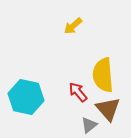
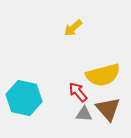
yellow arrow: moved 2 px down
yellow semicircle: rotated 100 degrees counterclockwise
cyan hexagon: moved 2 px left, 1 px down
gray triangle: moved 5 px left, 11 px up; rotated 42 degrees clockwise
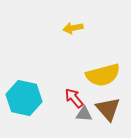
yellow arrow: rotated 30 degrees clockwise
red arrow: moved 4 px left, 6 px down
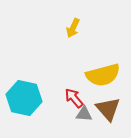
yellow arrow: rotated 54 degrees counterclockwise
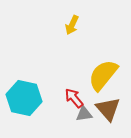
yellow arrow: moved 1 px left, 3 px up
yellow semicircle: rotated 144 degrees clockwise
gray triangle: rotated 12 degrees counterclockwise
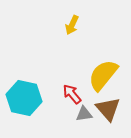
red arrow: moved 2 px left, 4 px up
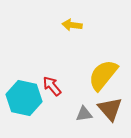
yellow arrow: rotated 72 degrees clockwise
red arrow: moved 20 px left, 8 px up
brown triangle: moved 2 px right
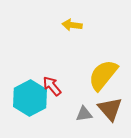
cyan hexagon: moved 6 px right; rotated 20 degrees clockwise
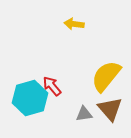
yellow arrow: moved 2 px right, 1 px up
yellow semicircle: moved 3 px right, 1 px down
cyan hexagon: rotated 12 degrees clockwise
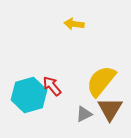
yellow semicircle: moved 5 px left, 5 px down
cyan hexagon: moved 1 px left, 3 px up
brown triangle: rotated 12 degrees clockwise
gray triangle: rotated 18 degrees counterclockwise
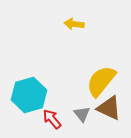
red arrow: moved 33 px down
brown triangle: moved 1 px left, 1 px up; rotated 36 degrees counterclockwise
gray triangle: moved 2 px left; rotated 42 degrees counterclockwise
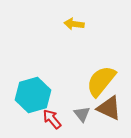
cyan hexagon: moved 4 px right
